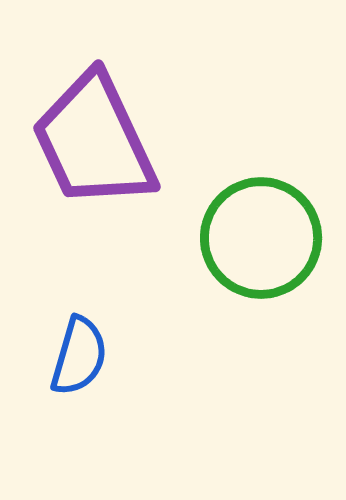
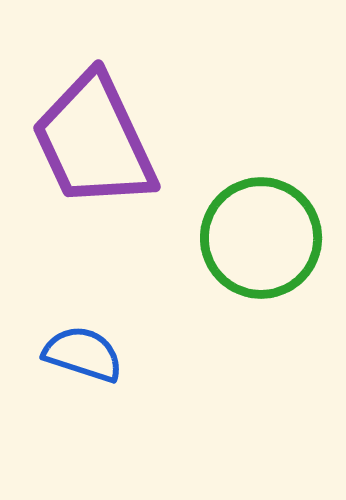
blue semicircle: moved 4 px right, 2 px up; rotated 88 degrees counterclockwise
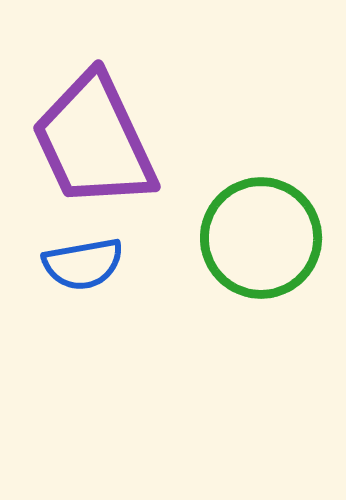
blue semicircle: moved 90 px up; rotated 152 degrees clockwise
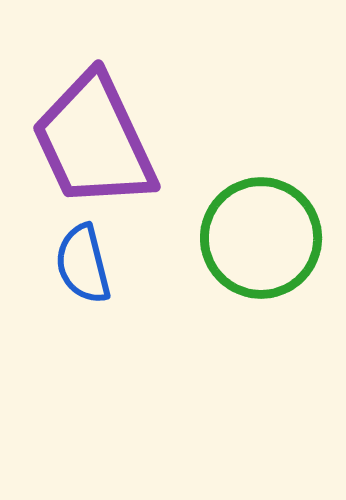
blue semicircle: rotated 86 degrees clockwise
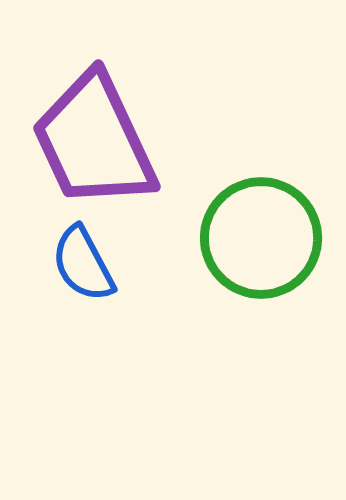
blue semicircle: rotated 14 degrees counterclockwise
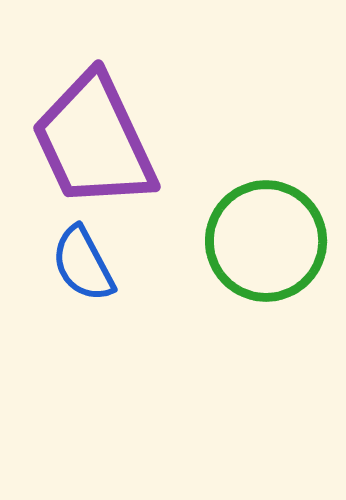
green circle: moved 5 px right, 3 px down
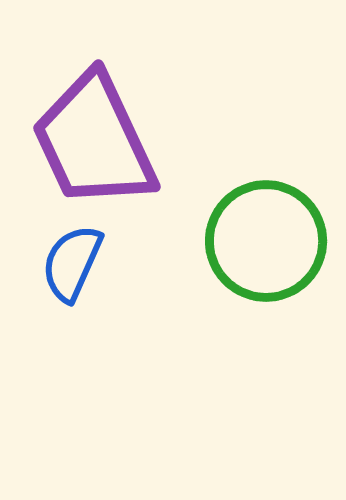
blue semicircle: moved 11 px left, 1 px up; rotated 52 degrees clockwise
